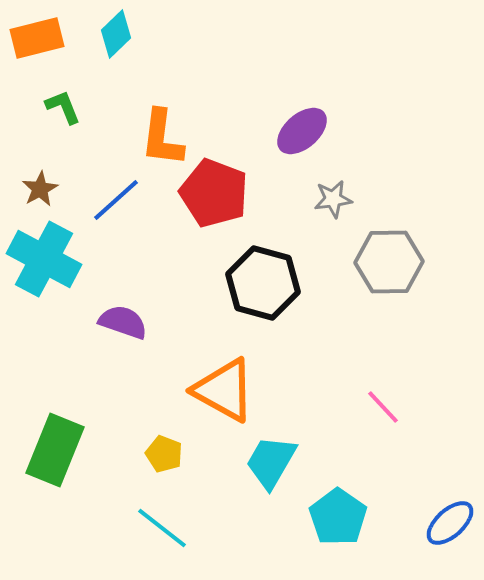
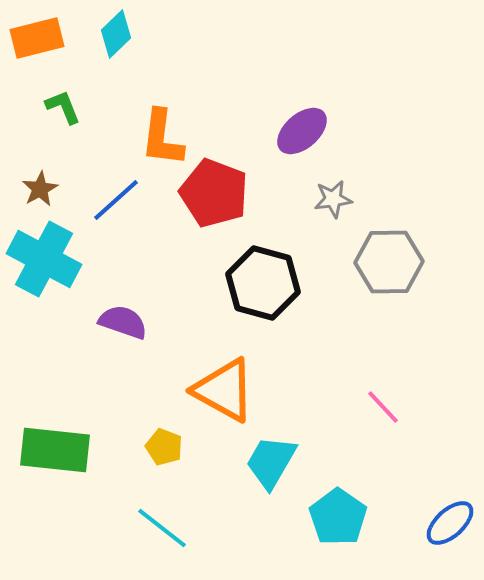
green rectangle: rotated 74 degrees clockwise
yellow pentagon: moved 7 px up
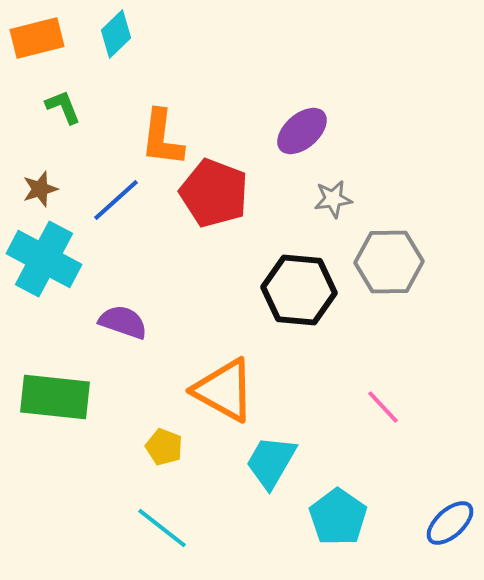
brown star: rotated 12 degrees clockwise
black hexagon: moved 36 px right, 7 px down; rotated 10 degrees counterclockwise
green rectangle: moved 53 px up
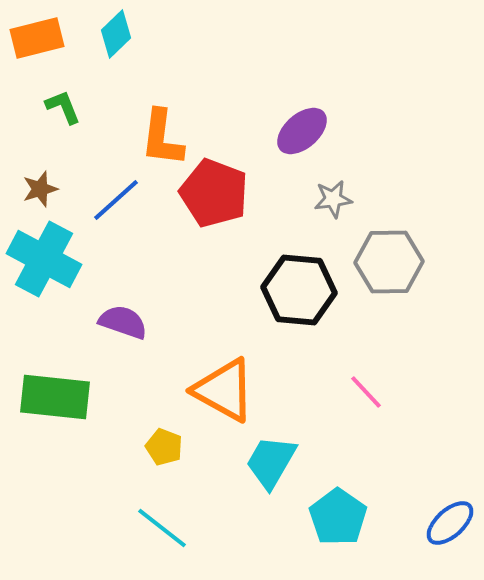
pink line: moved 17 px left, 15 px up
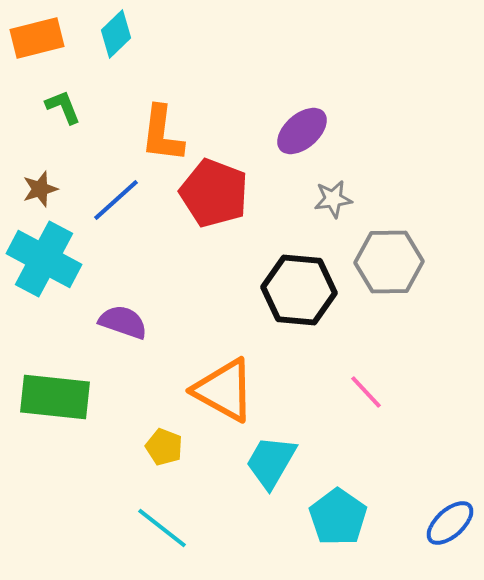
orange L-shape: moved 4 px up
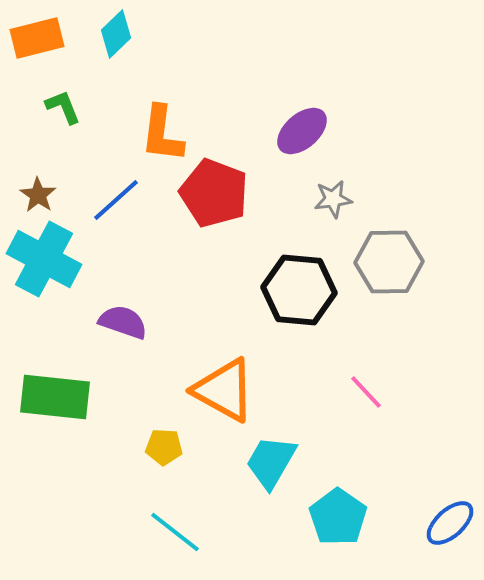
brown star: moved 2 px left, 6 px down; rotated 21 degrees counterclockwise
yellow pentagon: rotated 18 degrees counterclockwise
cyan line: moved 13 px right, 4 px down
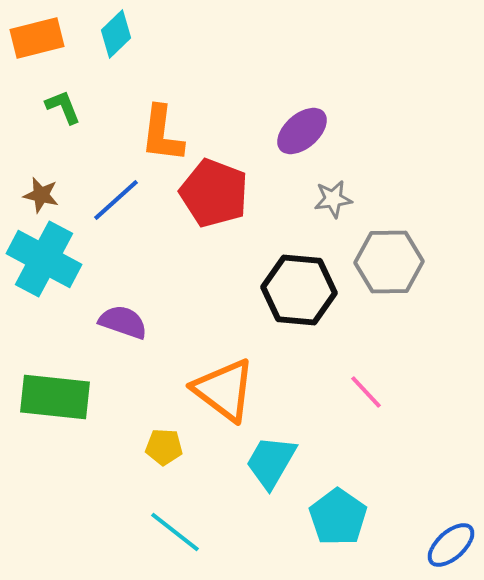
brown star: moved 3 px right; rotated 21 degrees counterclockwise
orange triangle: rotated 8 degrees clockwise
blue ellipse: moved 1 px right, 22 px down
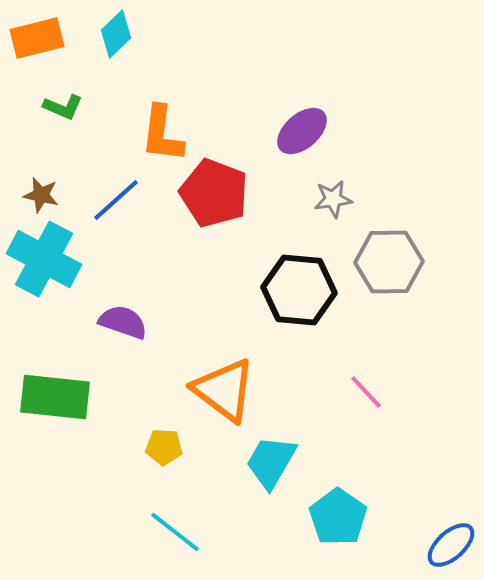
green L-shape: rotated 135 degrees clockwise
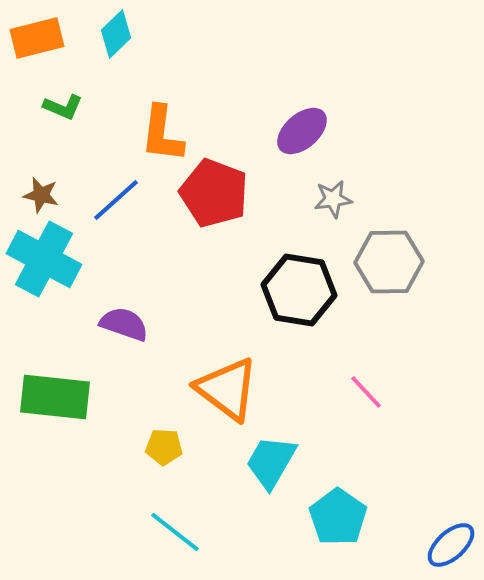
black hexagon: rotated 4 degrees clockwise
purple semicircle: moved 1 px right, 2 px down
orange triangle: moved 3 px right, 1 px up
